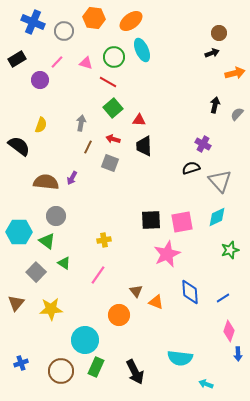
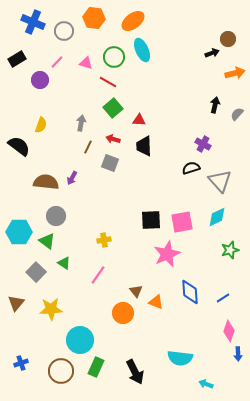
orange ellipse at (131, 21): moved 2 px right
brown circle at (219, 33): moved 9 px right, 6 px down
orange circle at (119, 315): moved 4 px right, 2 px up
cyan circle at (85, 340): moved 5 px left
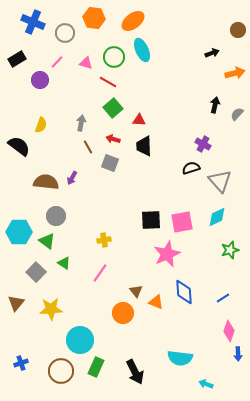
gray circle at (64, 31): moved 1 px right, 2 px down
brown circle at (228, 39): moved 10 px right, 9 px up
brown line at (88, 147): rotated 56 degrees counterclockwise
pink line at (98, 275): moved 2 px right, 2 px up
blue diamond at (190, 292): moved 6 px left
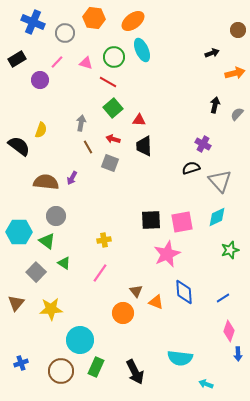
yellow semicircle at (41, 125): moved 5 px down
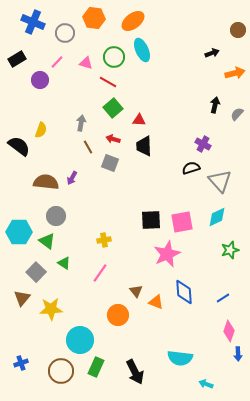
brown triangle at (16, 303): moved 6 px right, 5 px up
orange circle at (123, 313): moved 5 px left, 2 px down
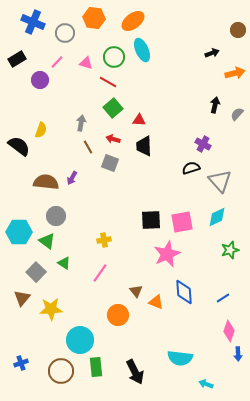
green rectangle at (96, 367): rotated 30 degrees counterclockwise
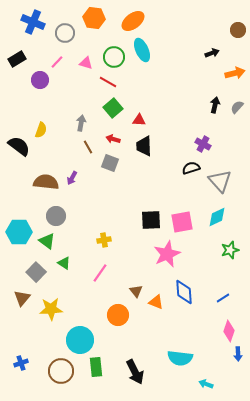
gray semicircle at (237, 114): moved 7 px up
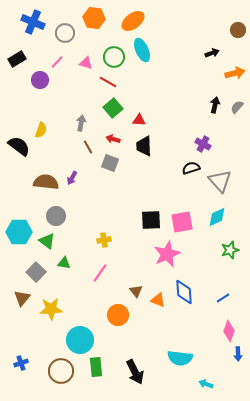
green triangle at (64, 263): rotated 24 degrees counterclockwise
orange triangle at (156, 302): moved 2 px right, 2 px up
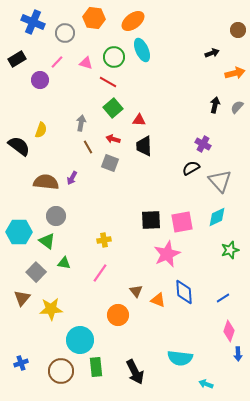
black semicircle at (191, 168): rotated 12 degrees counterclockwise
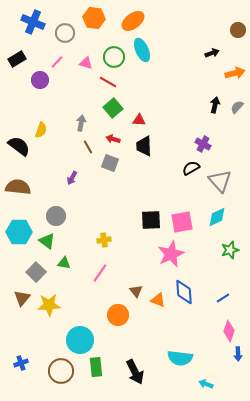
brown semicircle at (46, 182): moved 28 px left, 5 px down
pink star at (167, 254): moved 4 px right
yellow star at (51, 309): moved 2 px left, 4 px up
